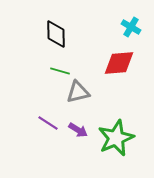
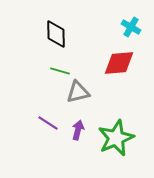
purple arrow: rotated 108 degrees counterclockwise
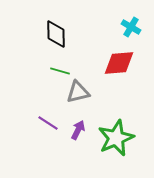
purple arrow: rotated 12 degrees clockwise
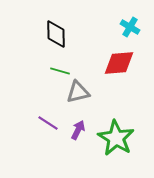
cyan cross: moved 1 px left
green star: rotated 18 degrees counterclockwise
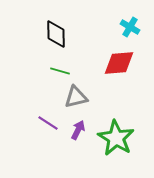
gray triangle: moved 2 px left, 5 px down
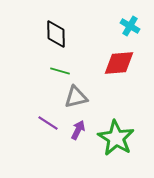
cyan cross: moved 1 px up
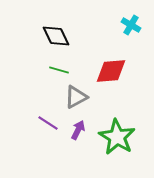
cyan cross: moved 1 px right, 1 px up
black diamond: moved 2 px down; rotated 24 degrees counterclockwise
red diamond: moved 8 px left, 8 px down
green line: moved 1 px left, 1 px up
gray triangle: rotated 15 degrees counterclockwise
green star: moved 1 px right, 1 px up
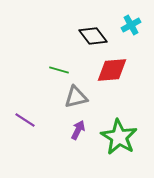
cyan cross: rotated 30 degrees clockwise
black diamond: moved 37 px right; rotated 12 degrees counterclockwise
red diamond: moved 1 px right, 1 px up
gray triangle: rotated 15 degrees clockwise
purple line: moved 23 px left, 3 px up
green star: moved 2 px right
